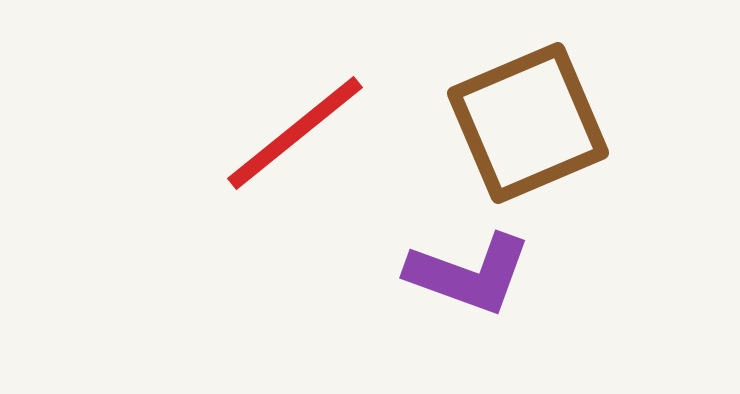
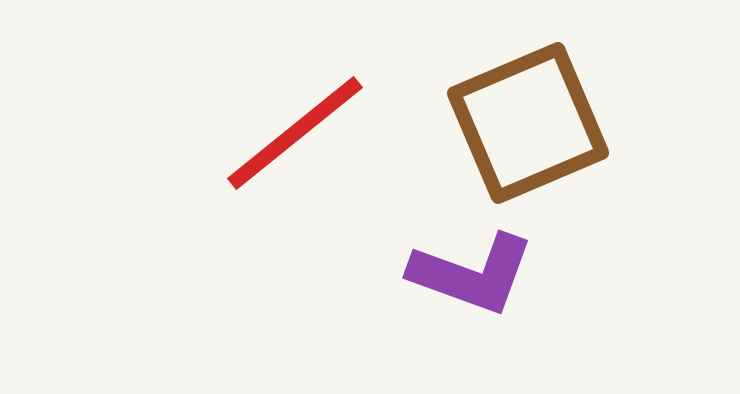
purple L-shape: moved 3 px right
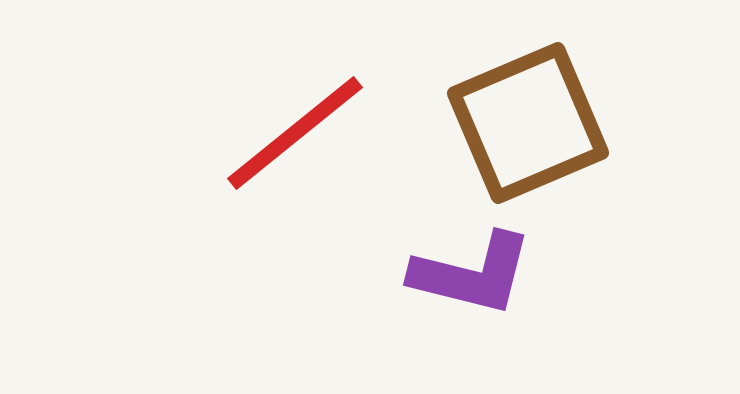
purple L-shape: rotated 6 degrees counterclockwise
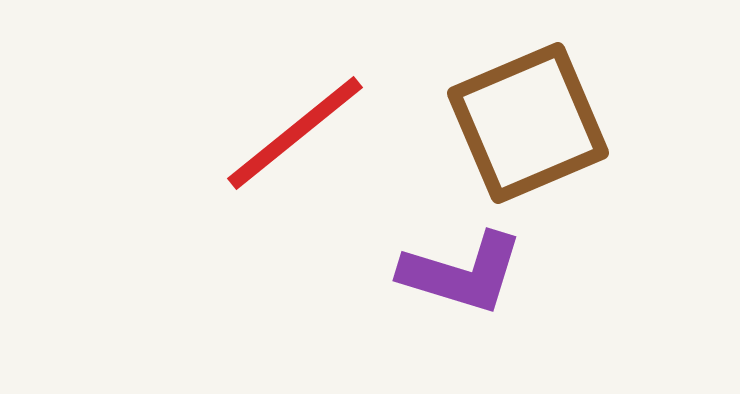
purple L-shape: moved 10 px left, 1 px up; rotated 3 degrees clockwise
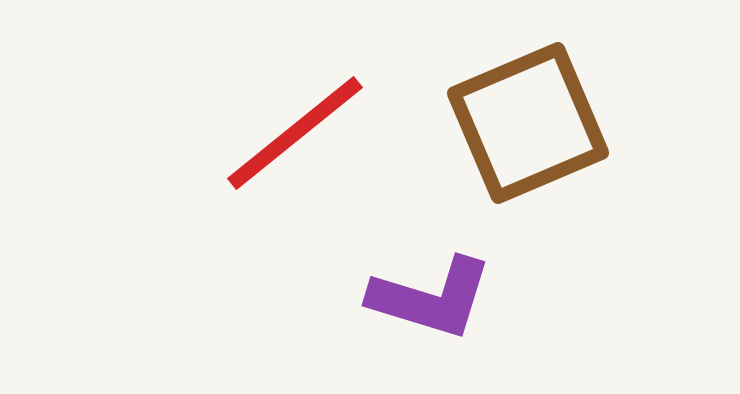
purple L-shape: moved 31 px left, 25 px down
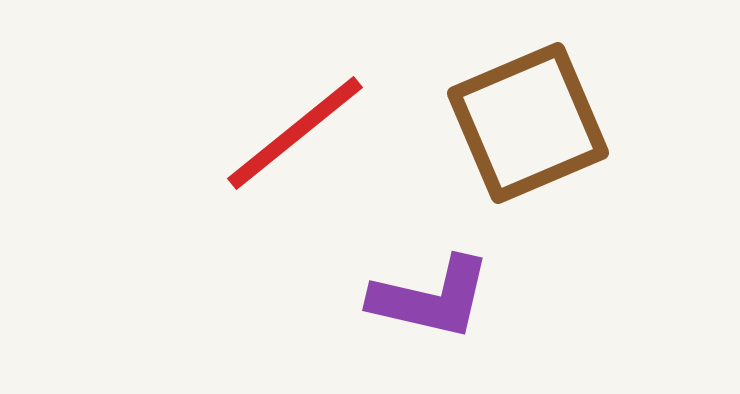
purple L-shape: rotated 4 degrees counterclockwise
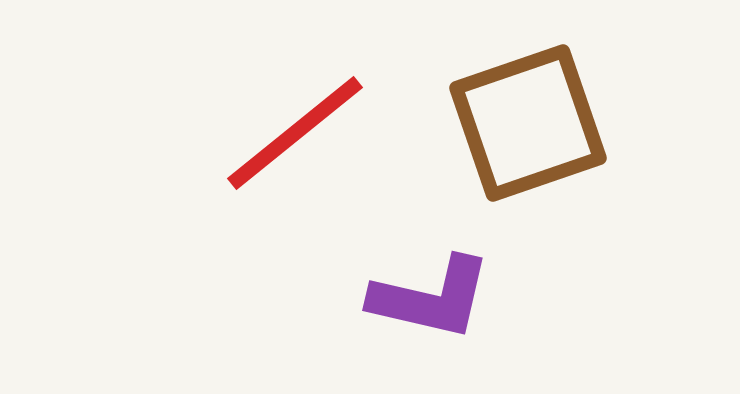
brown square: rotated 4 degrees clockwise
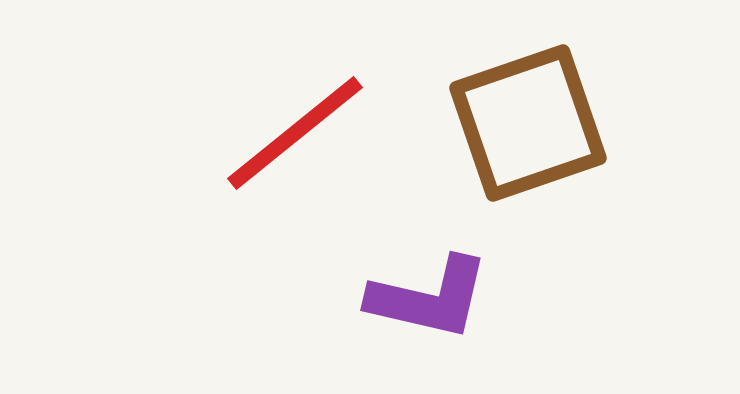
purple L-shape: moved 2 px left
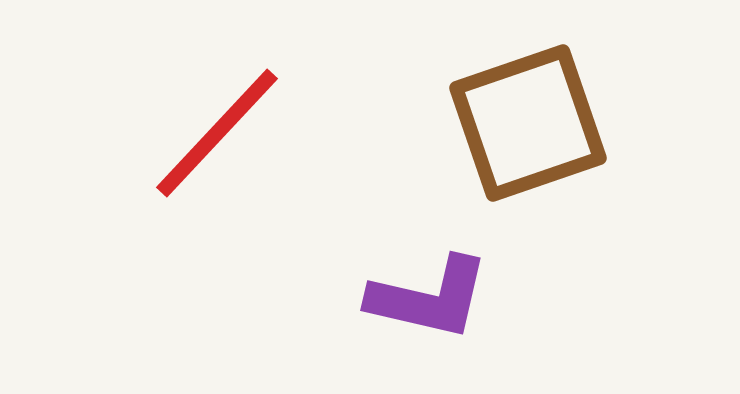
red line: moved 78 px left; rotated 8 degrees counterclockwise
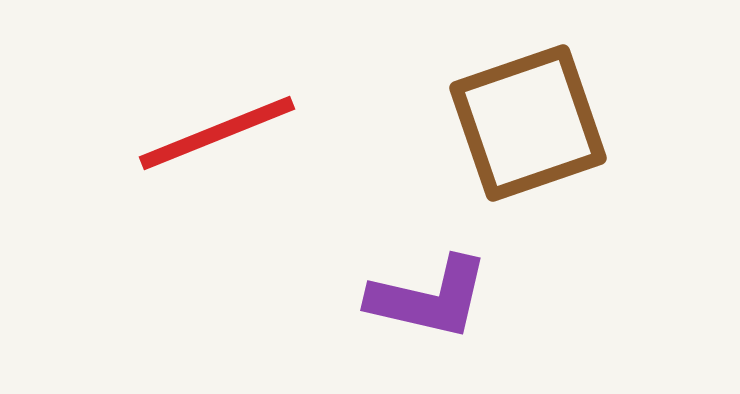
red line: rotated 25 degrees clockwise
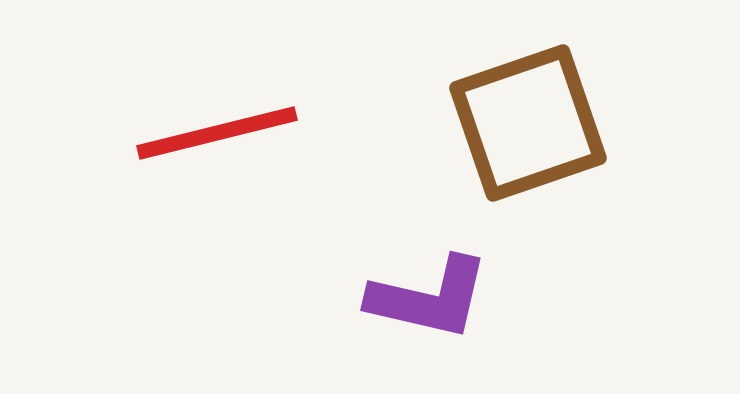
red line: rotated 8 degrees clockwise
